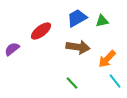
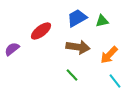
orange arrow: moved 2 px right, 4 px up
green line: moved 8 px up
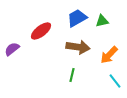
green line: rotated 56 degrees clockwise
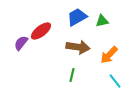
blue trapezoid: moved 1 px up
purple semicircle: moved 9 px right, 6 px up; rotated 14 degrees counterclockwise
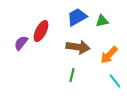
red ellipse: rotated 25 degrees counterclockwise
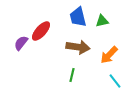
blue trapezoid: moved 1 px right; rotated 75 degrees counterclockwise
red ellipse: rotated 15 degrees clockwise
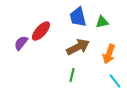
green triangle: moved 1 px down
brown arrow: rotated 35 degrees counterclockwise
orange arrow: moved 1 px up; rotated 24 degrees counterclockwise
